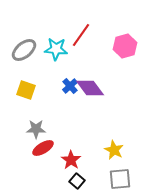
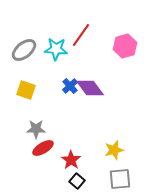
yellow star: rotated 30 degrees clockwise
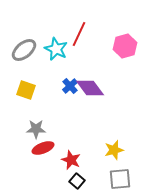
red line: moved 2 px left, 1 px up; rotated 10 degrees counterclockwise
cyan star: rotated 20 degrees clockwise
red ellipse: rotated 10 degrees clockwise
red star: rotated 12 degrees counterclockwise
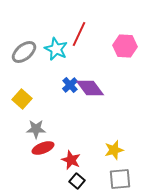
pink hexagon: rotated 20 degrees clockwise
gray ellipse: moved 2 px down
blue cross: moved 1 px up
yellow square: moved 4 px left, 9 px down; rotated 24 degrees clockwise
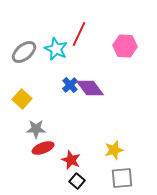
gray square: moved 2 px right, 1 px up
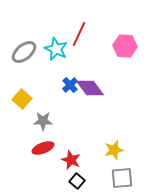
gray star: moved 7 px right, 8 px up
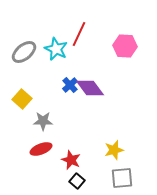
red ellipse: moved 2 px left, 1 px down
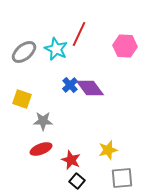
yellow square: rotated 24 degrees counterclockwise
yellow star: moved 6 px left
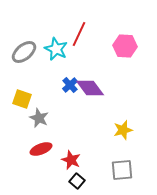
gray star: moved 4 px left, 3 px up; rotated 24 degrees clockwise
yellow star: moved 15 px right, 20 px up
gray square: moved 8 px up
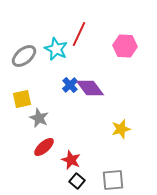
gray ellipse: moved 4 px down
yellow square: rotated 30 degrees counterclockwise
yellow star: moved 2 px left, 1 px up
red ellipse: moved 3 px right, 2 px up; rotated 20 degrees counterclockwise
gray square: moved 9 px left, 10 px down
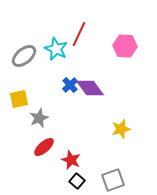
yellow square: moved 3 px left
gray star: rotated 24 degrees clockwise
gray square: rotated 15 degrees counterclockwise
